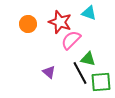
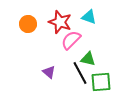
cyan triangle: moved 4 px down
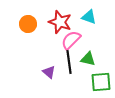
black line: moved 11 px left, 11 px up; rotated 20 degrees clockwise
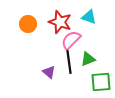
green triangle: rotated 35 degrees counterclockwise
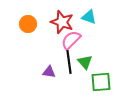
red star: moved 2 px right
green triangle: moved 3 px left, 3 px down; rotated 49 degrees counterclockwise
purple triangle: rotated 32 degrees counterclockwise
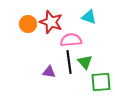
red star: moved 11 px left
pink semicircle: rotated 40 degrees clockwise
